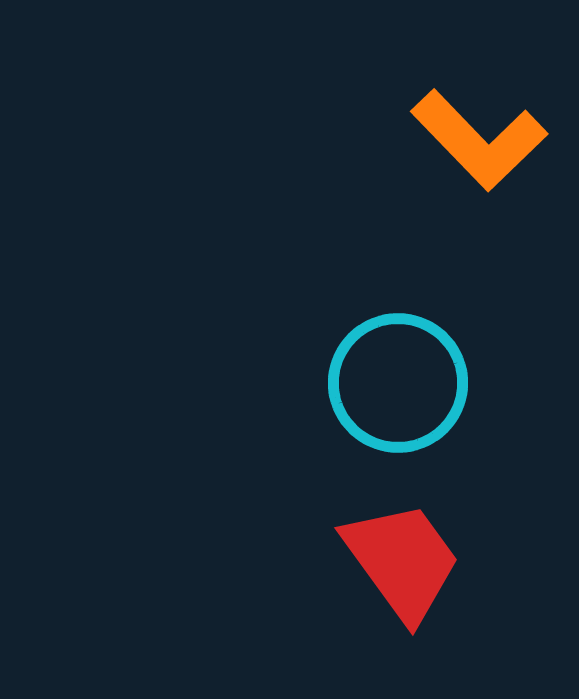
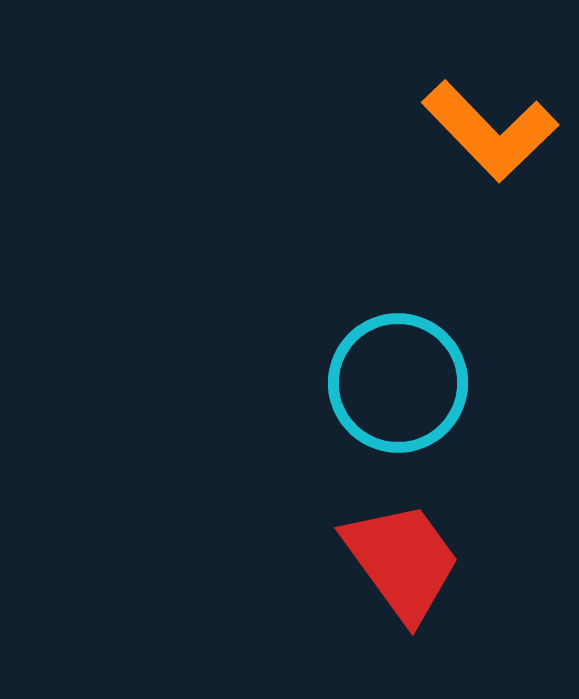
orange L-shape: moved 11 px right, 9 px up
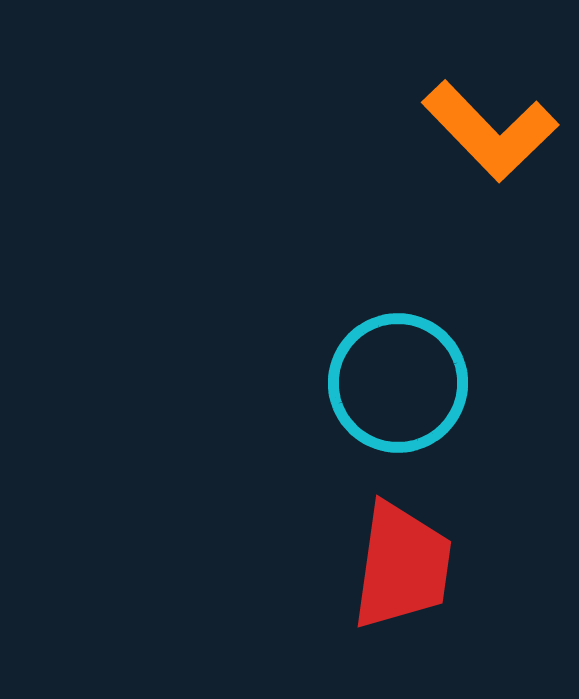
red trapezoid: moved 5 px down; rotated 44 degrees clockwise
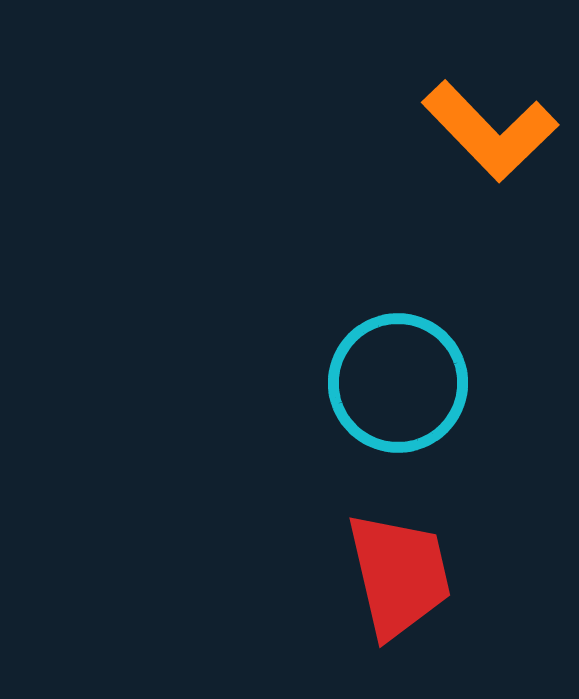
red trapezoid: moved 3 px left, 9 px down; rotated 21 degrees counterclockwise
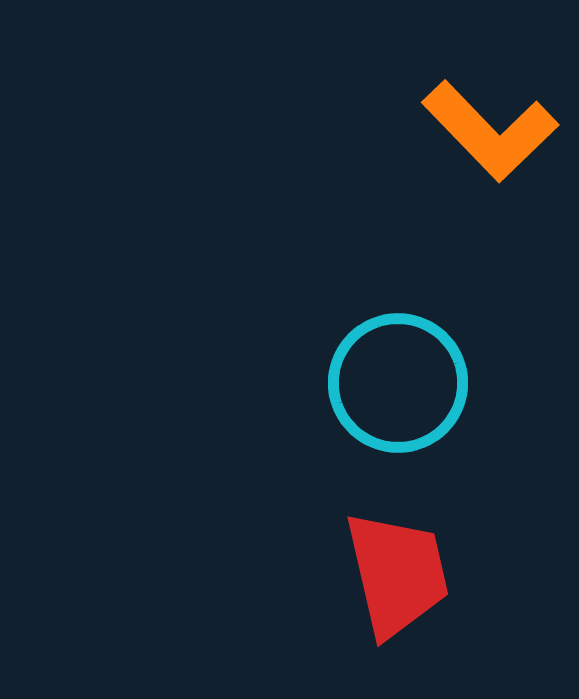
red trapezoid: moved 2 px left, 1 px up
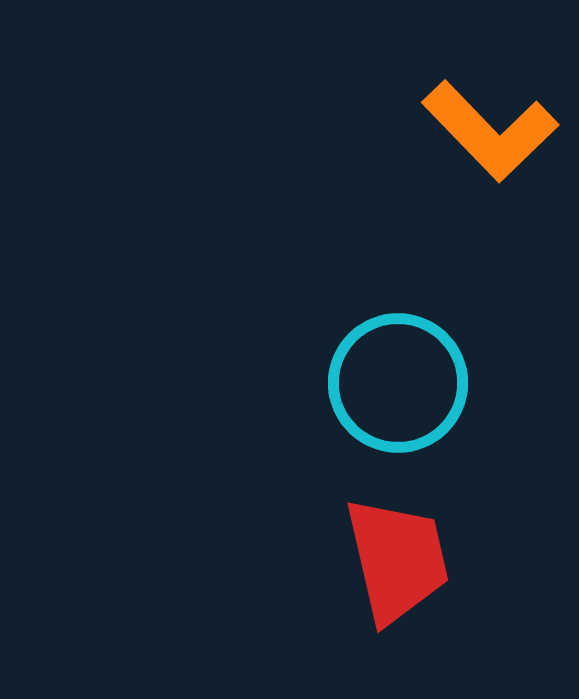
red trapezoid: moved 14 px up
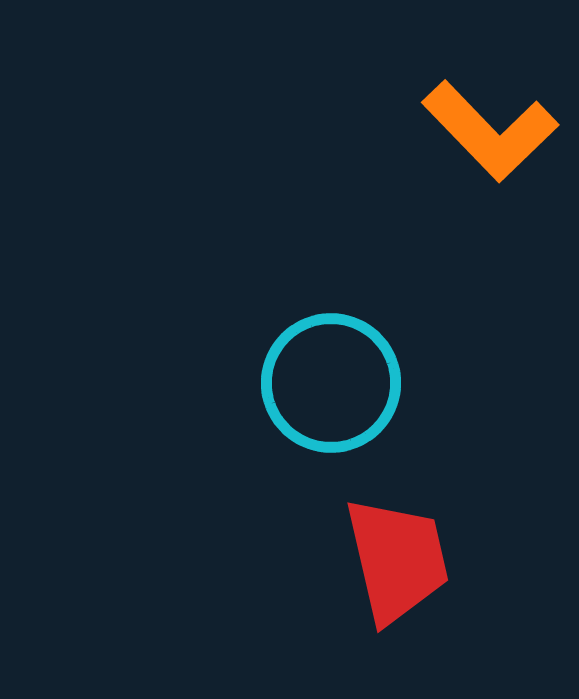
cyan circle: moved 67 px left
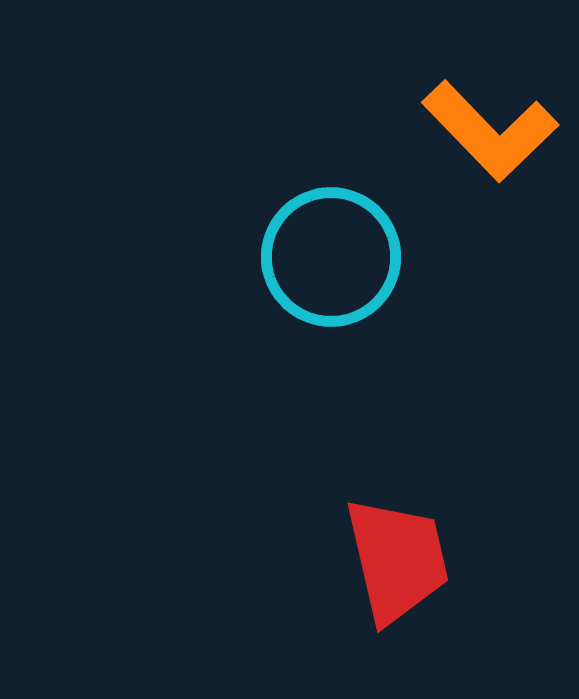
cyan circle: moved 126 px up
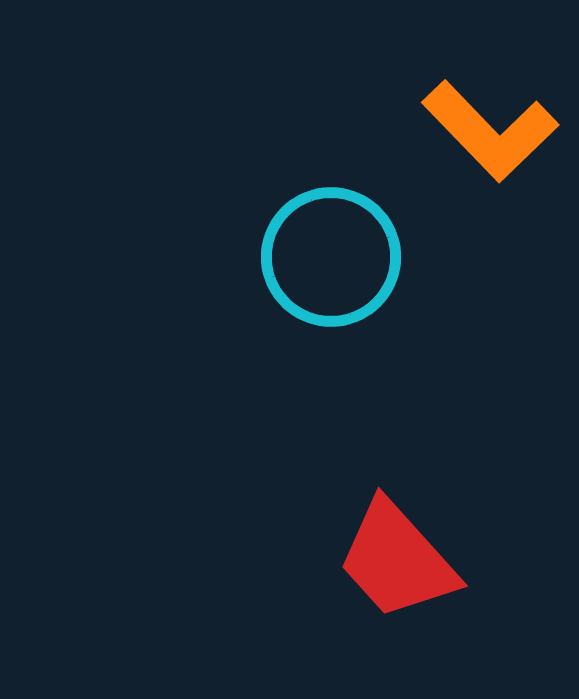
red trapezoid: rotated 151 degrees clockwise
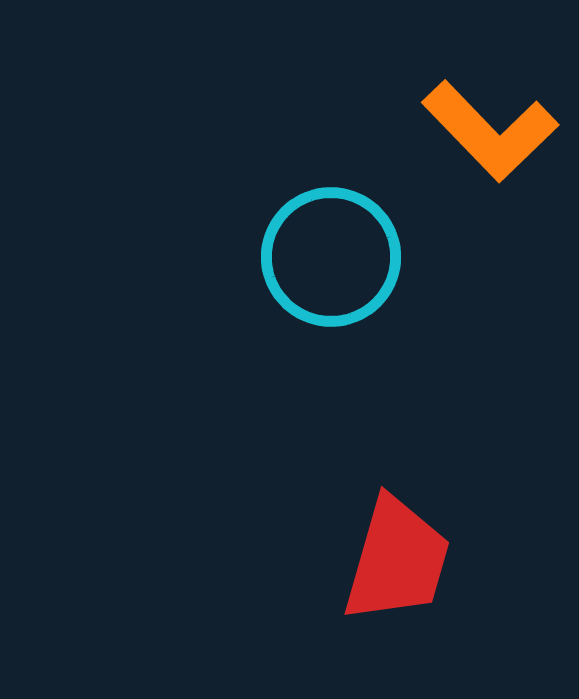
red trapezoid: rotated 122 degrees counterclockwise
